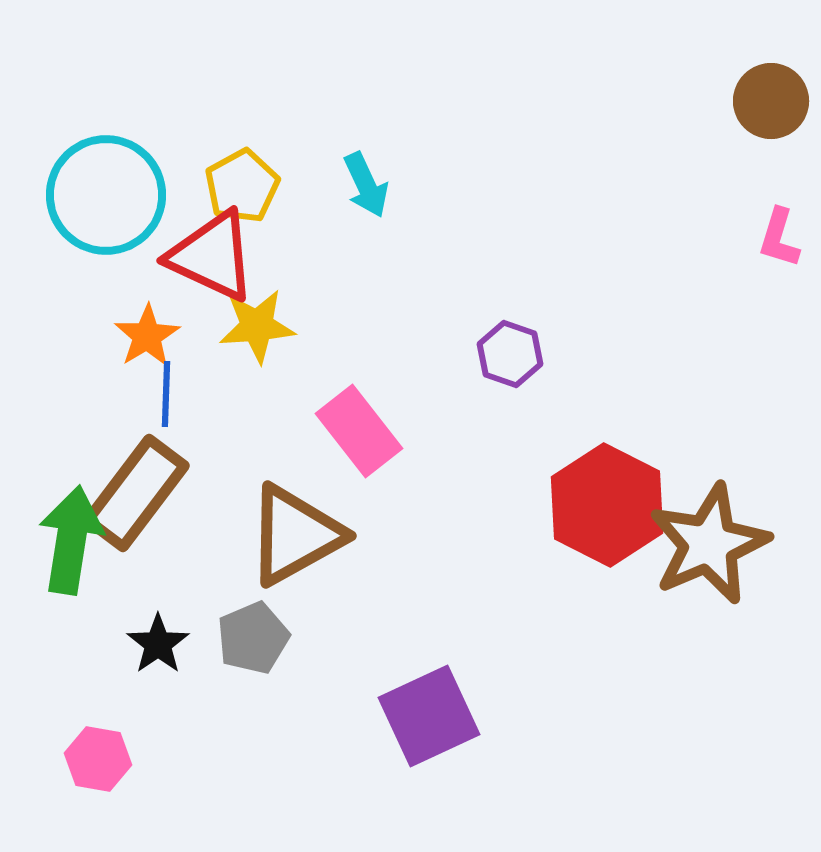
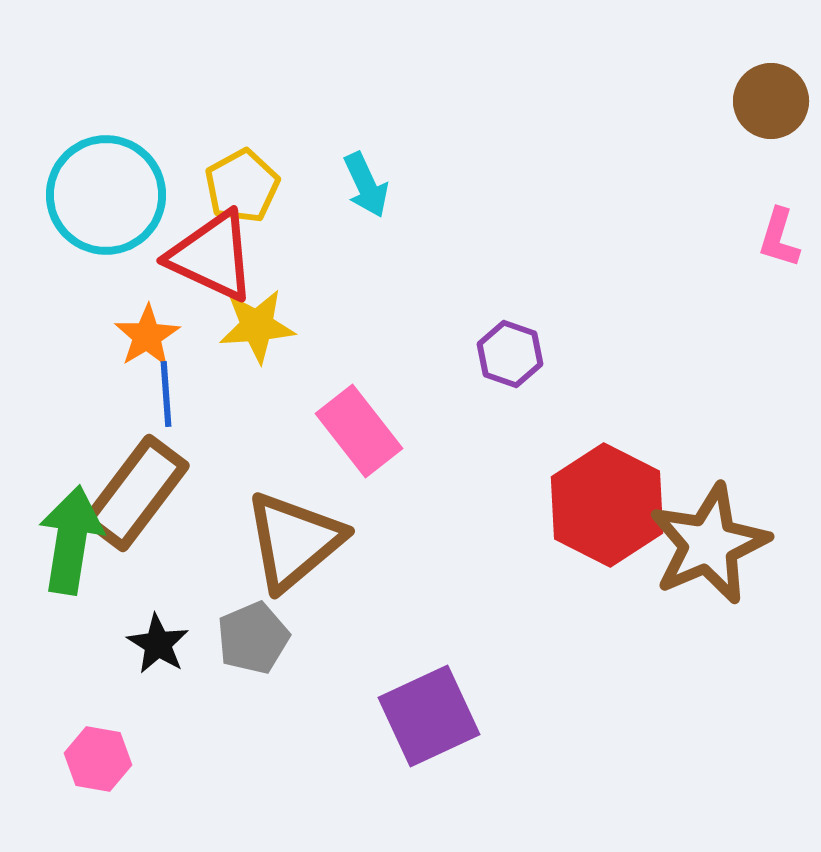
blue line: rotated 6 degrees counterclockwise
brown triangle: moved 1 px left, 6 px down; rotated 11 degrees counterclockwise
black star: rotated 6 degrees counterclockwise
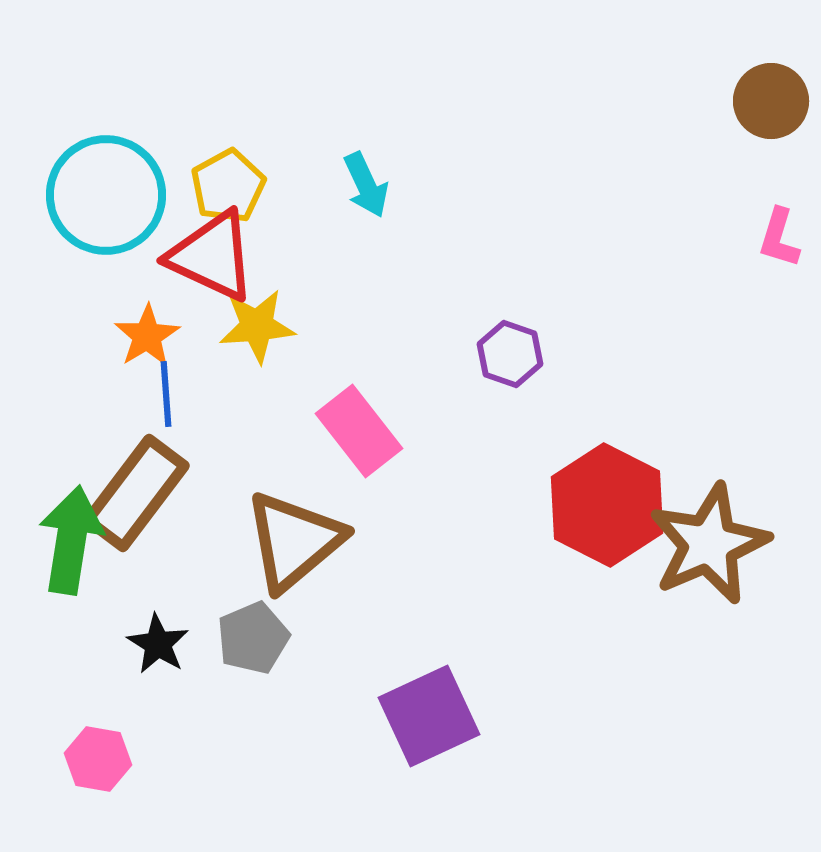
yellow pentagon: moved 14 px left
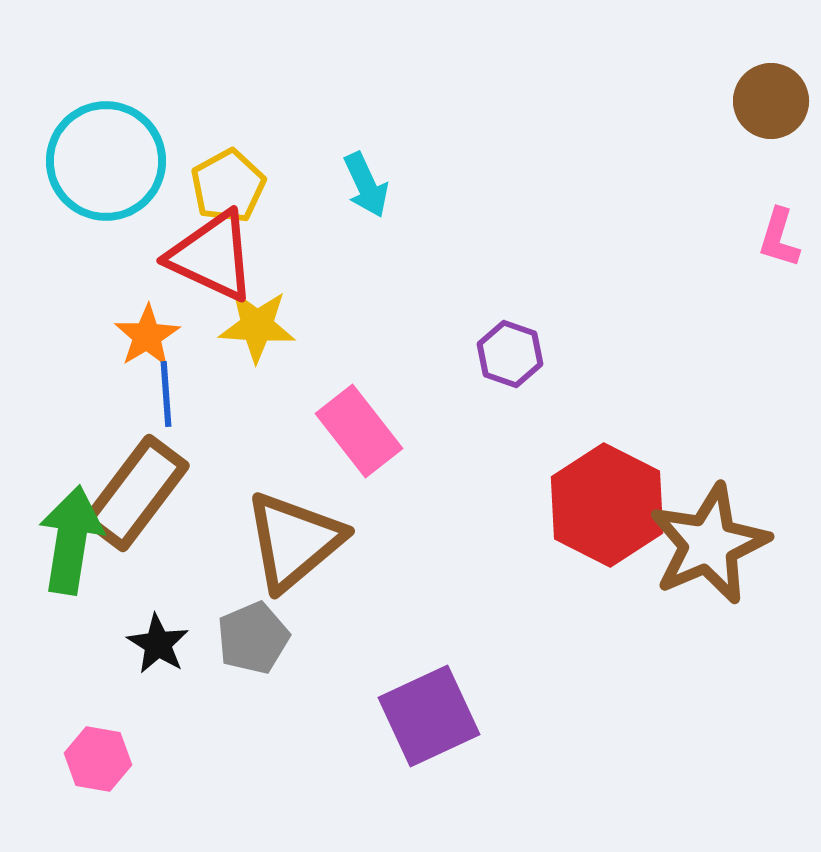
cyan circle: moved 34 px up
yellow star: rotated 8 degrees clockwise
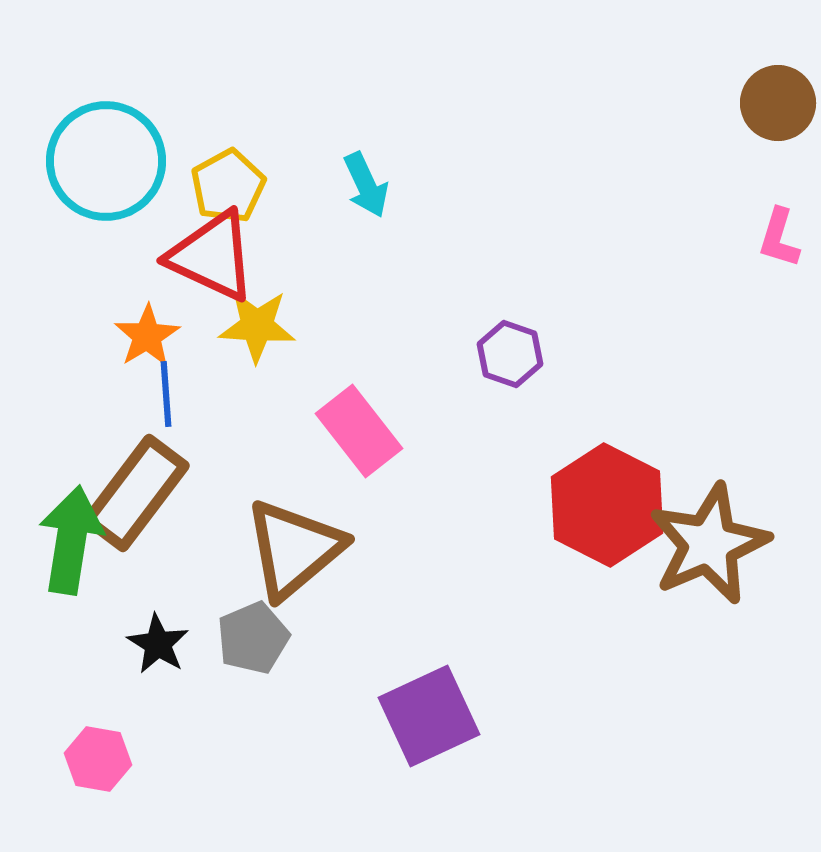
brown circle: moved 7 px right, 2 px down
brown triangle: moved 8 px down
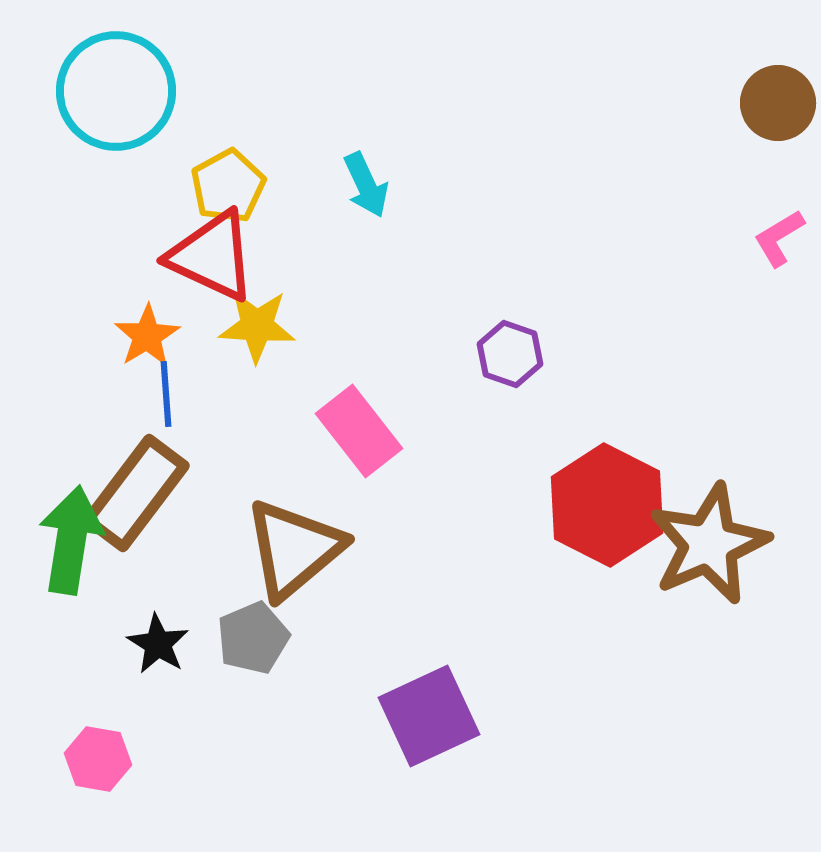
cyan circle: moved 10 px right, 70 px up
pink L-shape: rotated 42 degrees clockwise
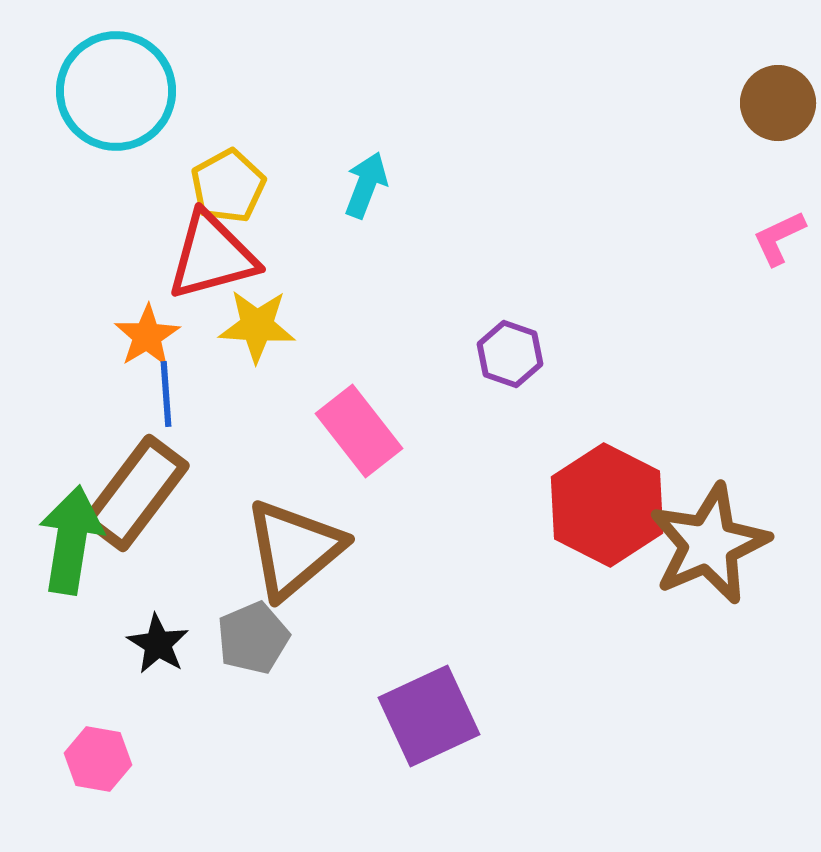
cyan arrow: rotated 134 degrees counterclockwise
pink L-shape: rotated 6 degrees clockwise
red triangle: rotated 40 degrees counterclockwise
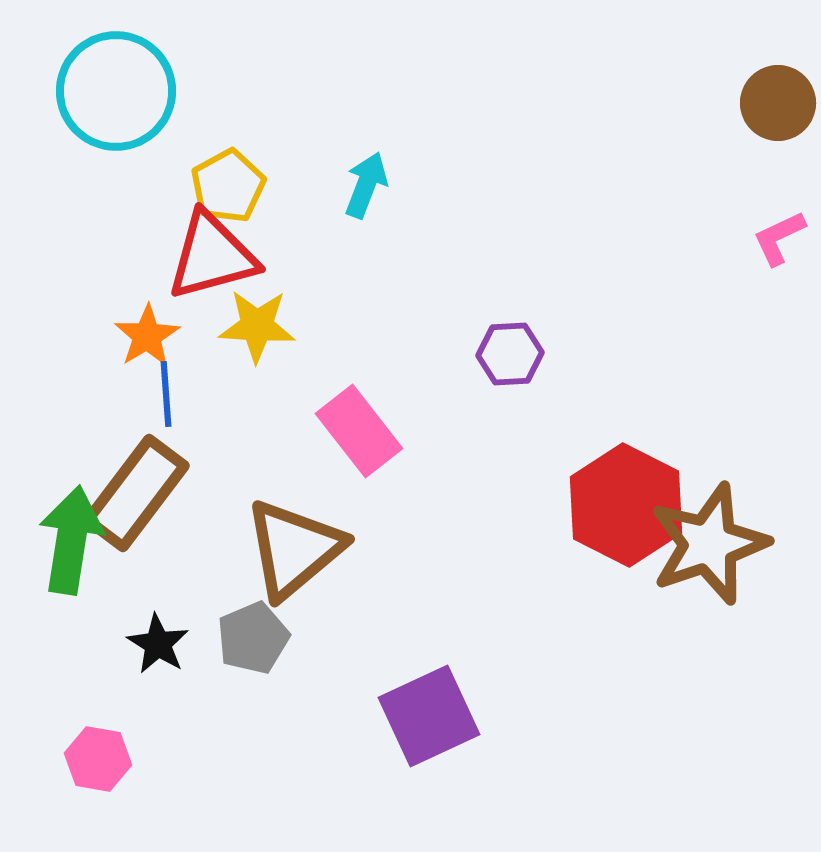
purple hexagon: rotated 22 degrees counterclockwise
red hexagon: moved 19 px right
brown star: rotated 4 degrees clockwise
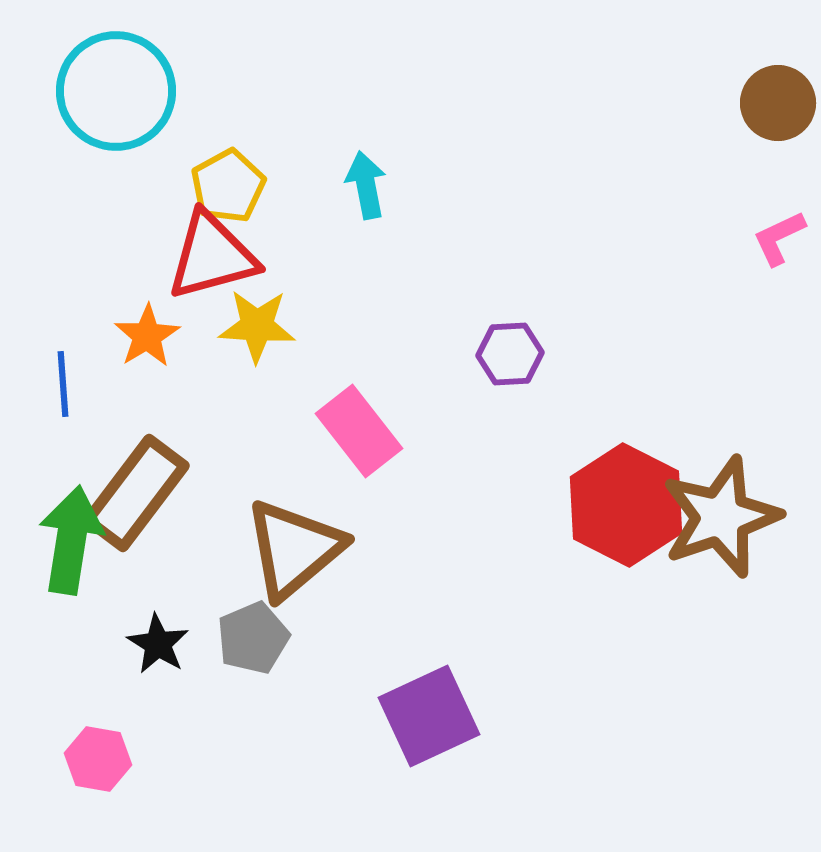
cyan arrow: rotated 32 degrees counterclockwise
blue line: moved 103 px left, 10 px up
brown star: moved 12 px right, 27 px up
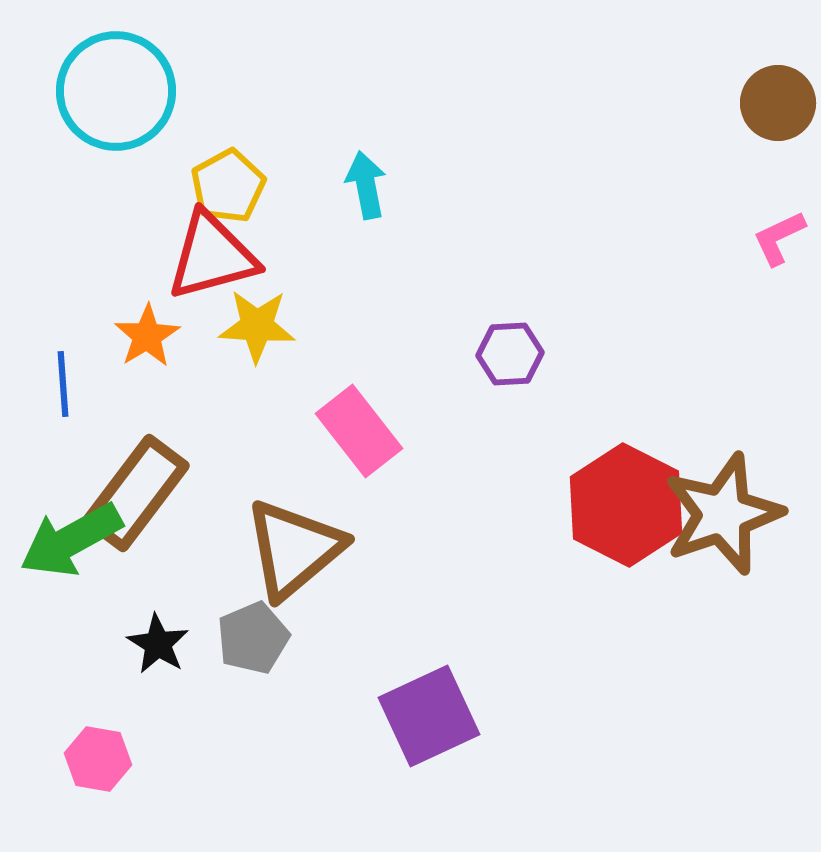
brown star: moved 2 px right, 3 px up
green arrow: rotated 128 degrees counterclockwise
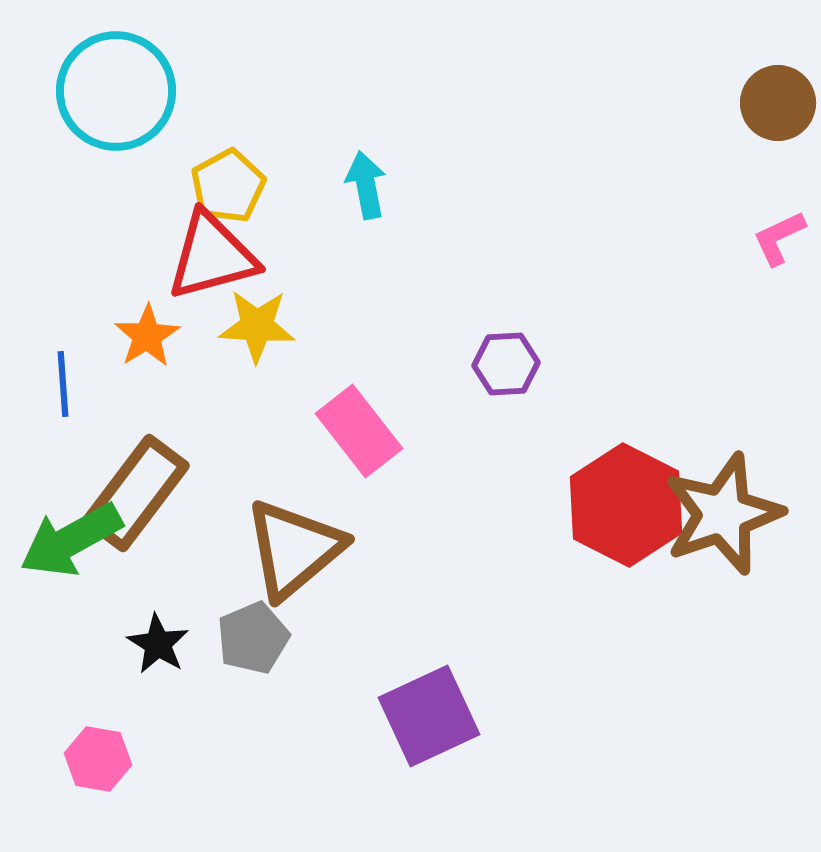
purple hexagon: moved 4 px left, 10 px down
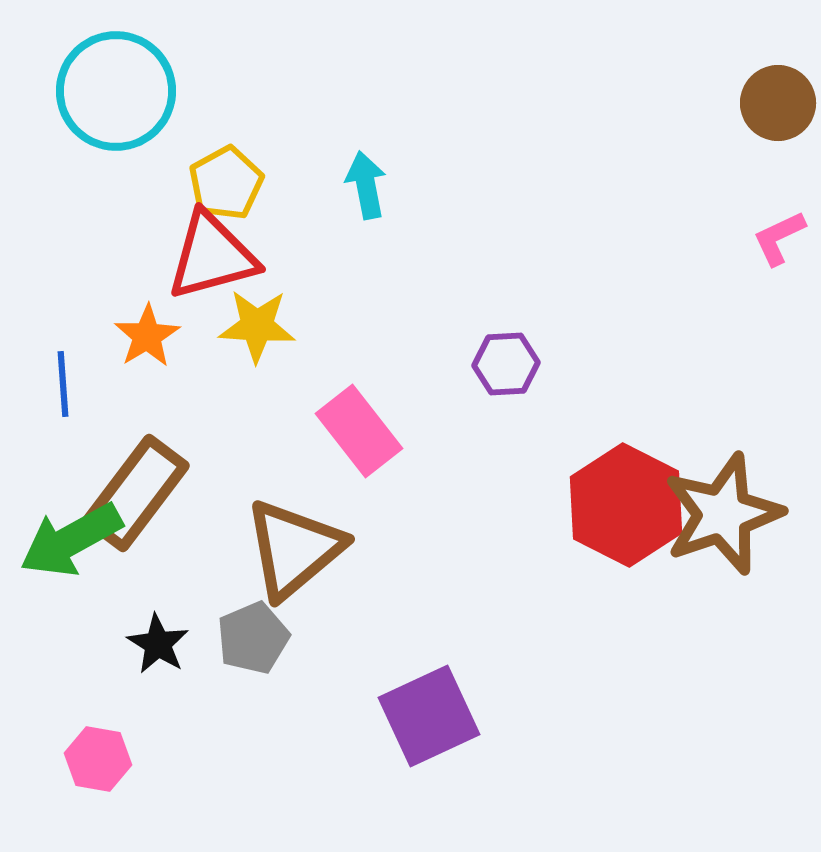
yellow pentagon: moved 2 px left, 3 px up
